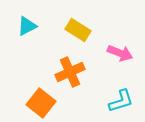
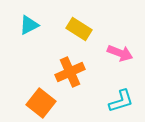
cyan triangle: moved 2 px right, 1 px up
yellow rectangle: moved 1 px right, 1 px up
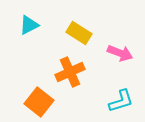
yellow rectangle: moved 4 px down
orange square: moved 2 px left, 1 px up
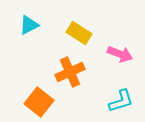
pink arrow: moved 1 px down
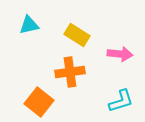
cyan triangle: rotated 15 degrees clockwise
yellow rectangle: moved 2 px left, 2 px down
pink arrow: rotated 15 degrees counterclockwise
orange cross: rotated 16 degrees clockwise
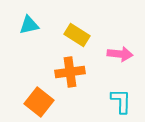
cyan L-shape: rotated 72 degrees counterclockwise
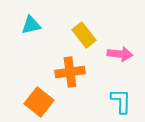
cyan triangle: moved 2 px right
yellow rectangle: moved 7 px right; rotated 20 degrees clockwise
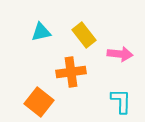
cyan triangle: moved 10 px right, 7 px down
orange cross: moved 1 px right
